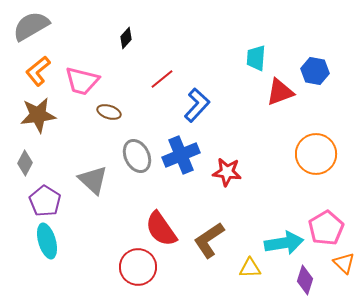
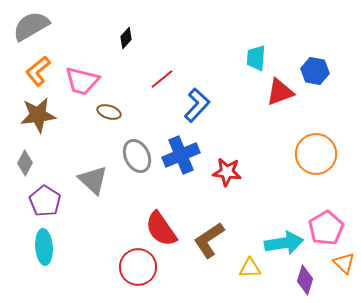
cyan ellipse: moved 3 px left, 6 px down; rotated 12 degrees clockwise
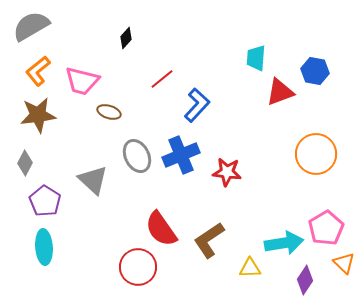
purple diamond: rotated 16 degrees clockwise
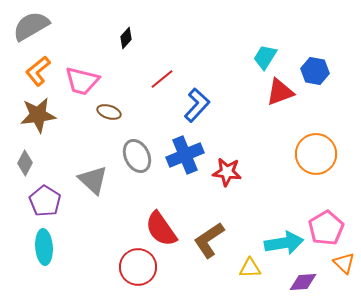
cyan trapezoid: moved 9 px right, 1 px up; rotated 28 degrees clockwise
blue cross: moved 4 px right
purple diamond: moved 2 px left, 2 px down; rotated 52 degrees clockwise
